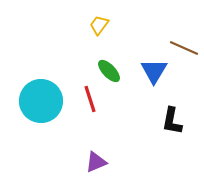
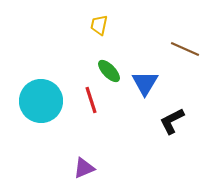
yellow trapezoid: rotated 25 degrees counterclockwise
brown line: moved 1 px right, 1 px down
blue triangle: moved 9 px left, 12 px down
red line: moved 1 px right, 1 px down
black L-shape: rotated 52 degrees clockwise
purple triangle: moved 12 px left, 6 px down
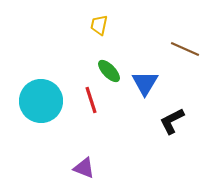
purple triangle: rotated 45 degrees clockwise
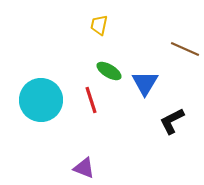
green ellipse: rotated 15 degrees counterclockwise
cyan circle: moved 1 px up
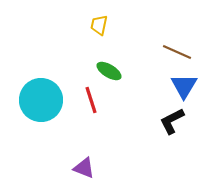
brown line: moved 8 px left, 3 px down
blue triangle: moved 39 px right, 3 px down
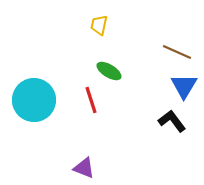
cyan circle: moved 7 px left
black L-shape: rotated 80 degrees clockwise
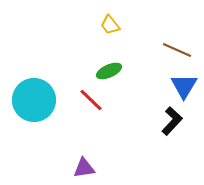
yellow trapezoid: moved 11 px right; rotated 50 degrees counterclockwise
brown line: moved 2 px up
green ellipse: rotated 55 degrees counterclockwise
red line: rotated 28 degrees counterclockwise
black L-shape: rotated 80 degrees clockwise
purple triangle: rotated 30 degrees counterclockwise
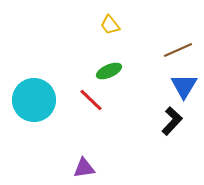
brown line: moved 1 px right; rotated 48 degrees counterclockwise
